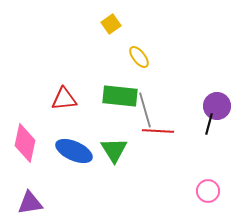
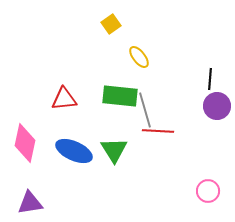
black line: moved 1 px right, 45 px up; rotated 10 degrees counterclockwise
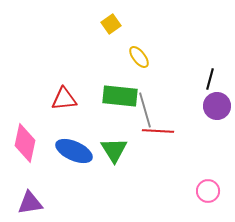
black line: rotated 10 degrees clockwise
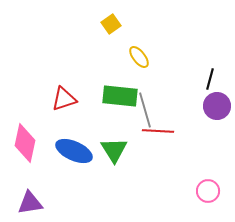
red triangle: rotated 12 degrees counterclockwise
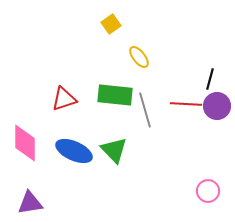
green rectangle: moved 5 px left, 1 px up
red line: moved 28 px right, 27 px up
pink diamond: rotated 12 degrees counterclockwise
green triangle: rotated 12 degrees counterclockwise
